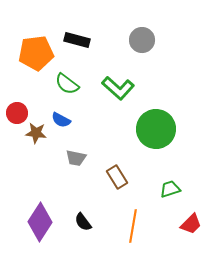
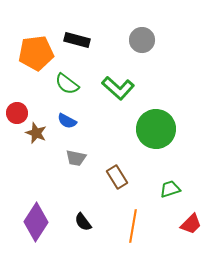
blue semicircle: moved 6 px right, 1 px down
brown star: rotated 15 degrees clockwise
purple diamond: moved 4 px left
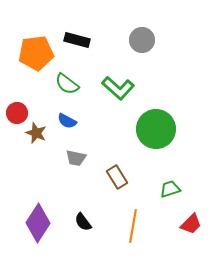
purple diamond: moved 2 px right, 1 px down
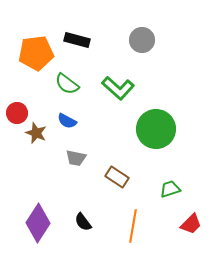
brown rectangle: rotated 25 degrees counterclockwise
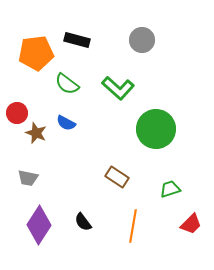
blue semicircle: moved 1 px left, 2 px down
gray trapezoid: moved 48 px left, 20 px down
purple diamond: moved 1 px right, 2 px down
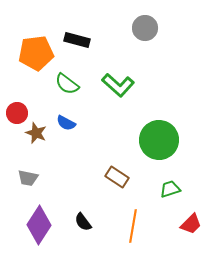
gray circle: moved 3 px right, 12 px up
green L-shape: moved 3 px up
green circle: moved 3 px right, 11 px down
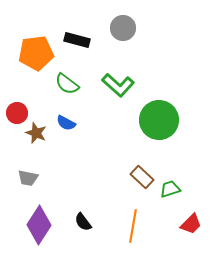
gray circle: moved 22 px left
green circle: moved 20 px up
brown rectangle: moved 25 px right; rotated 10 degrees clockwise
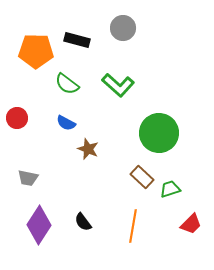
orange pentagon: moved 2 px up; rotated 8 degrees clockwise
red circle: moved 5 px down
green circle: moved 13 px down
brown star: moved 52 px right, 16 px down
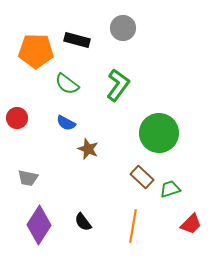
green L-shape: rotated 96 degrees counterclockwise
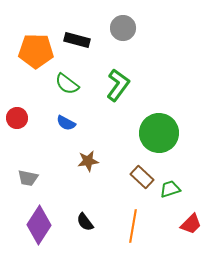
brown star: moved 12 px down; rotated 30 degrees counterclockwise
black semicircle: moved 2 px right
